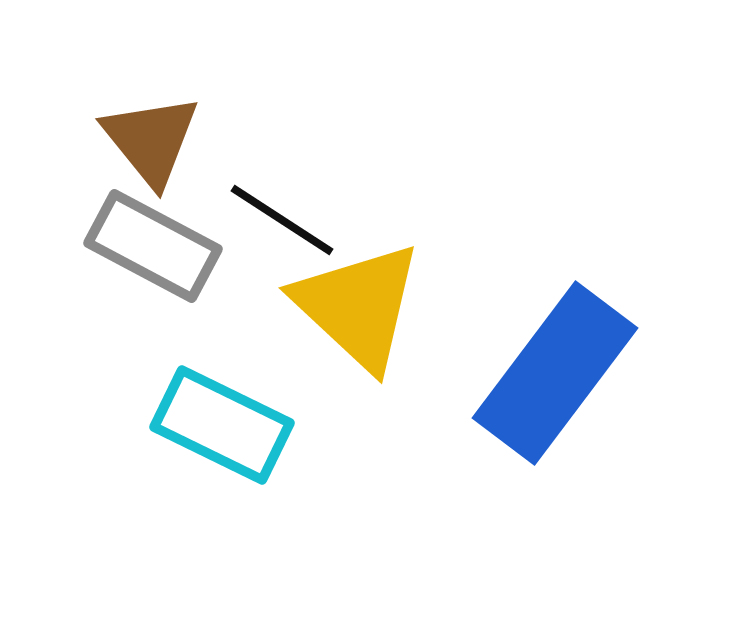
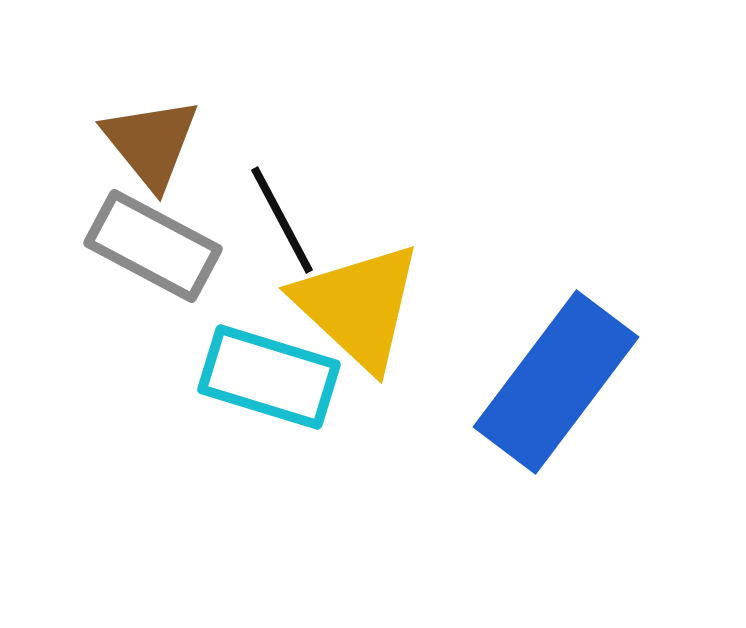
brown triangle: moved 3 px down
black line: rotated 29 degrees clockwise
blue rectangle: moved 1 px right, 9 px down
cyan rectangle: moved 47 px right, 48 px up; rotated 9 degrees counterclockwise
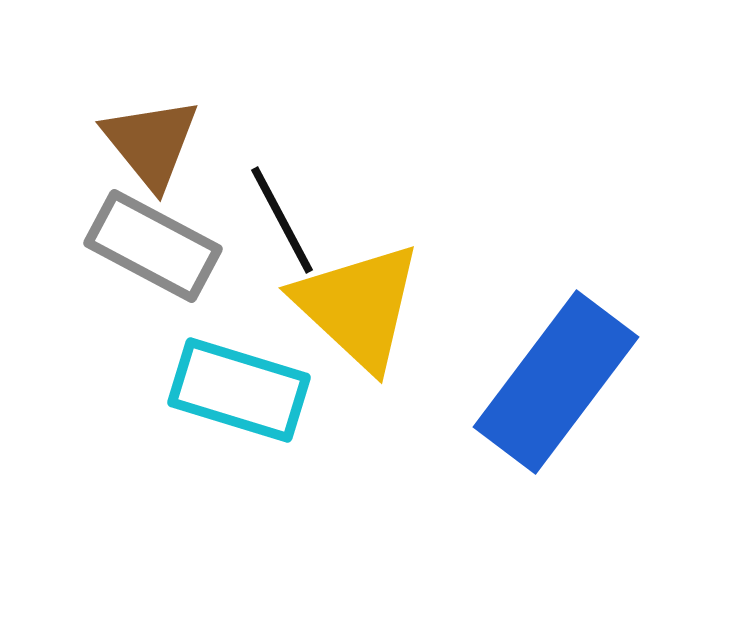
cyan rectangle: moved 30 px left, 13 px down
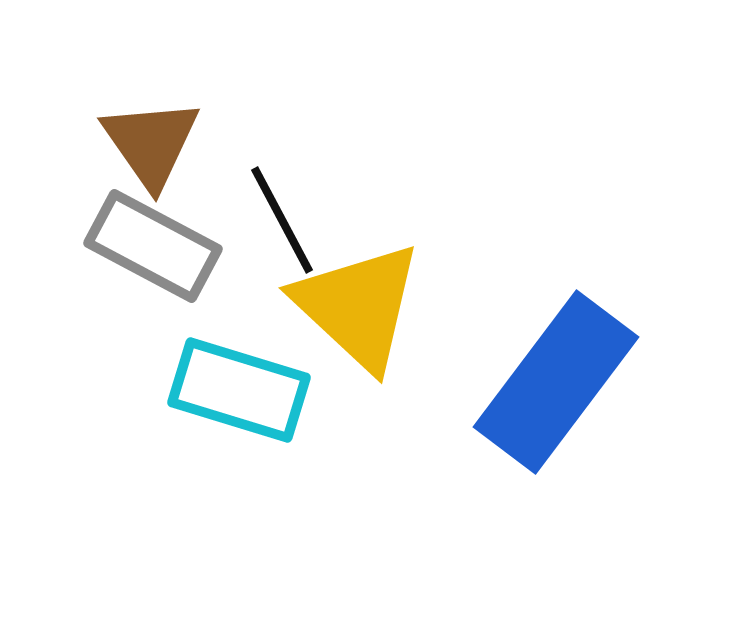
brown triangle: rotated 4 degrees clockwise
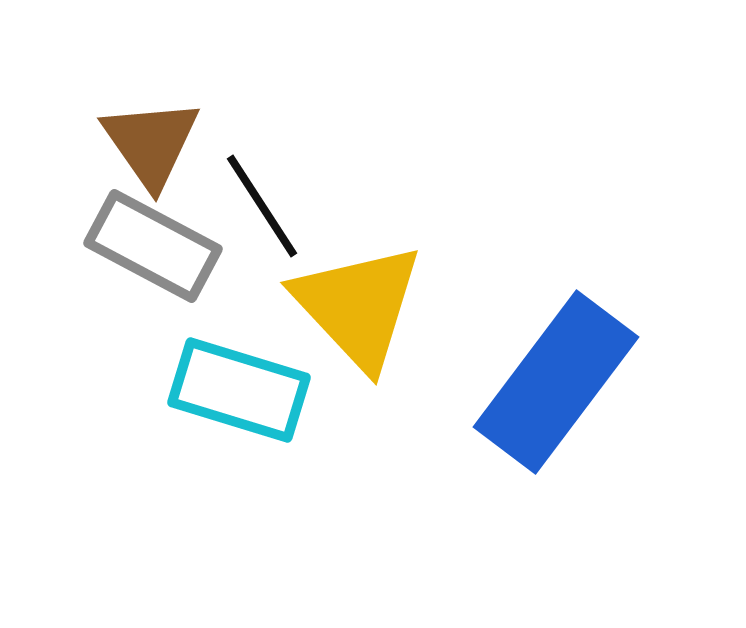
black line: moved 20 px left, 14 px up; rotated 5 degrees counterclockwise
yellow triangle: rotated 4 degrees clockwise
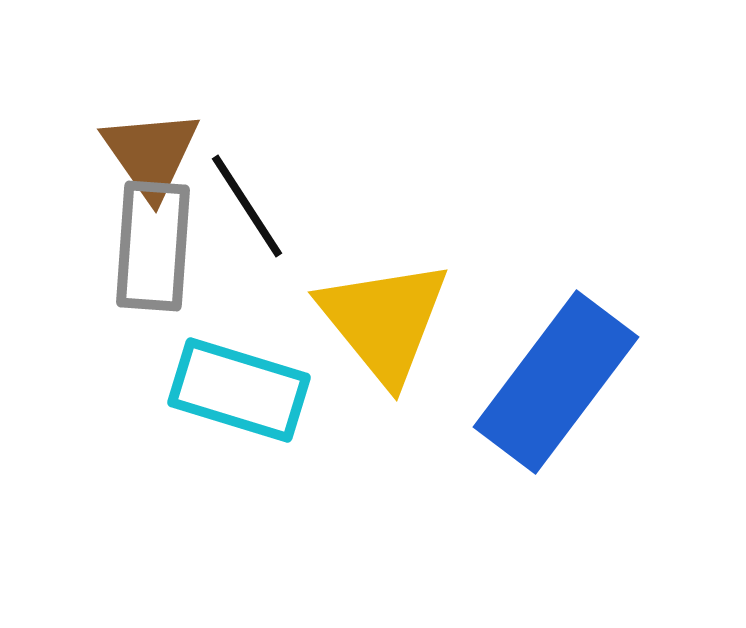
brown triangle: moved 11 px down
black line: moved 15 px left
gray rectangle: rotated 66 degrees clockwise
yellow triangle: moved 26 px right, 15 px down; rotated 4 degrees clockwise
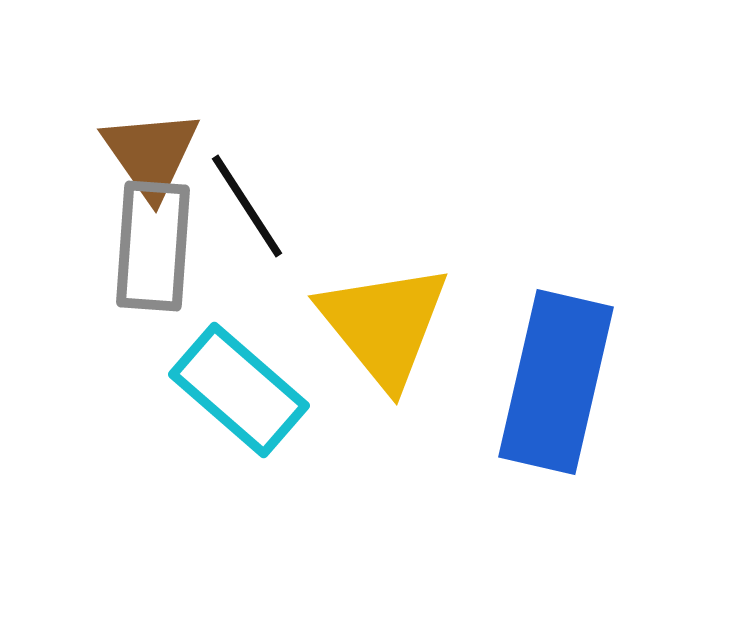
yellow triangle: moved 4 px down
blue rectangle: rotated 24 degrees counterclockwise
cyan rectangle: rotated 24 degrees clockwise
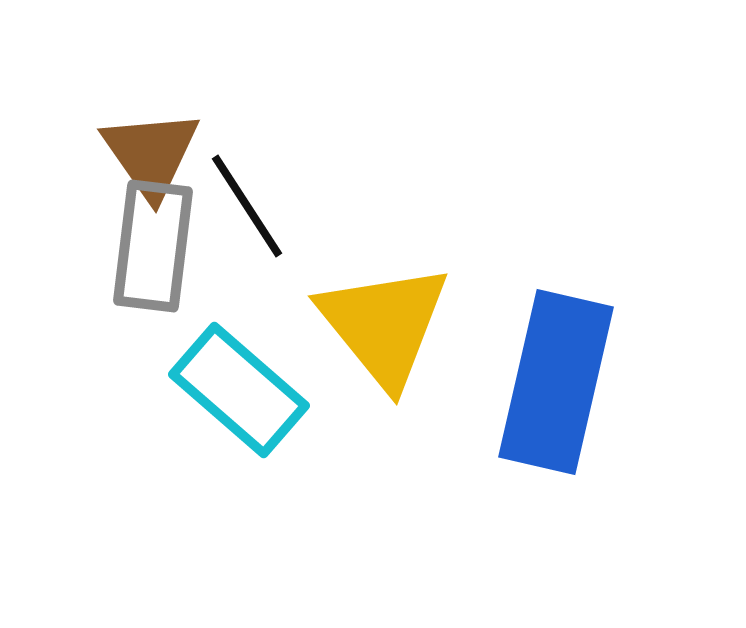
gray rectangle: rotated 3 degrees clockwise
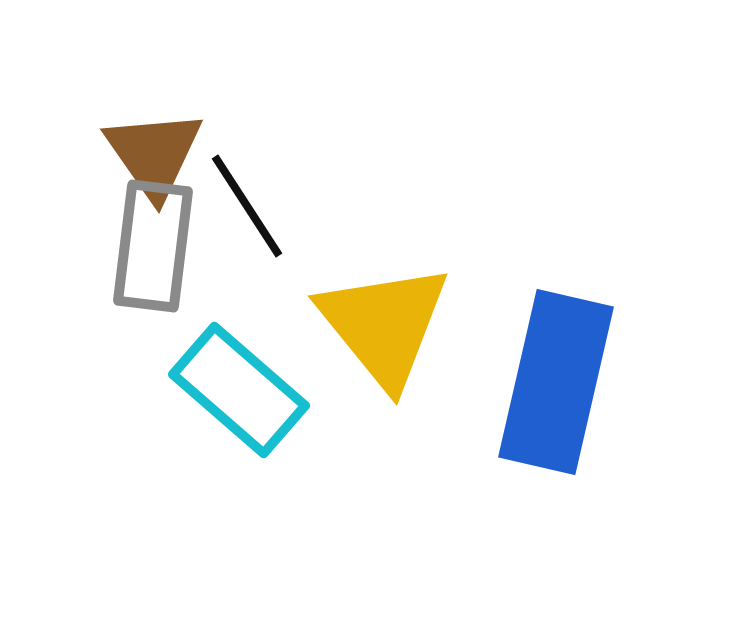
brown triangle: moved 3 px right
